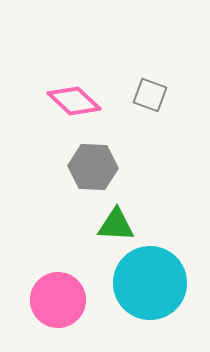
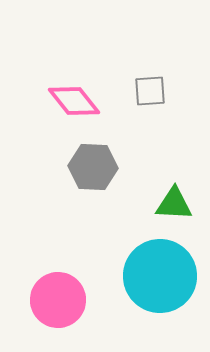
gray square: moved 4 px up; rotated 24 degrees counterclockwise
pink diamond: rotated 8 degrees clockwise
green triangle: moved 58 px right, 21 px up
cyan circle: moved 10 px right, 7 px up
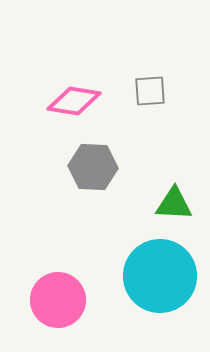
pink diamond: rotated 42 degrees counterclockwise
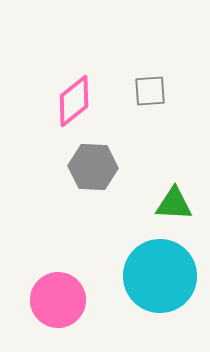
pink diamond: rotated 48 degrees counterclockwise
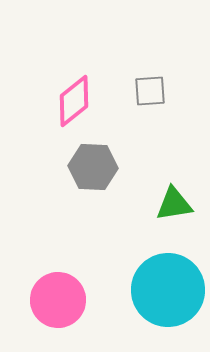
green triangle: rotated 12 degrees counterclockwise
cyan circle: moved 8 px right, 14 px down
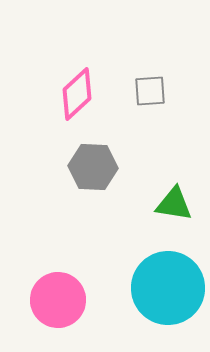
pink diamond: moved 3 px right, 7 px up; rotated 4 degrees counterclockwise
green triangle: rotated 18 degrees clockwise
cyan circle: moved 2 px up
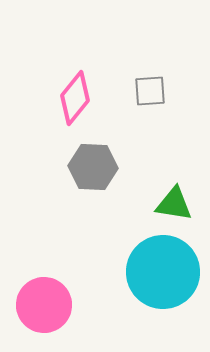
pink diamond: moved 2 px left, 4 px down; rotated 8 degrees counterclockwise
cyan circle: moved 5 px left, 16 px up
pink circle: moved 14 px left, 5 px down
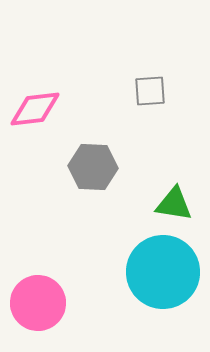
pink diamond: moved 40 px left, 11 px down; rotated 44 degrees clockwise
pink circle: moved 6 px left, 2 px up
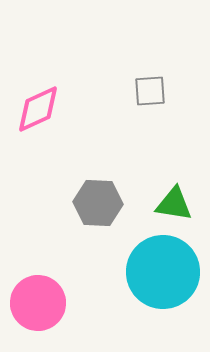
pink diamond: moved 3 px right; rotated 18 degrees counterclockwise
gray hexagon: moved 5 px right, 36 px down
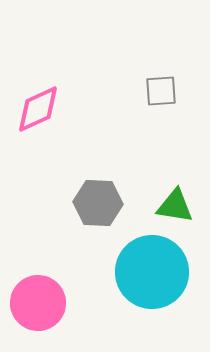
gray square: moved 11 px right
green triangle: moved 1 px right, 2 px down
cyan circle: moved 11 px left
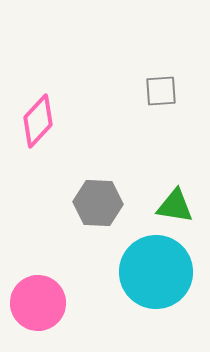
pink diamond: moved 12 px down; rotated 22 degrees counterclockwise
cyan circle: moved 4 px right
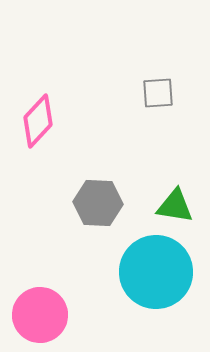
gray square: moved 3 px left, 2 px down
pink circle: moved 2 px right, 12 px down
